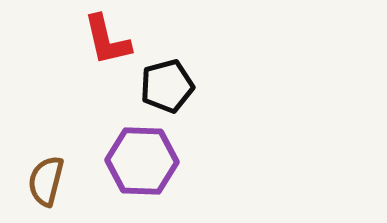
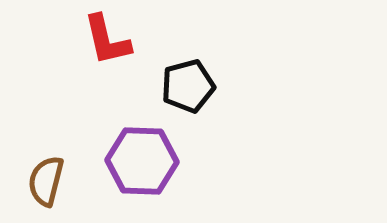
black pentagon: moved 21 px right
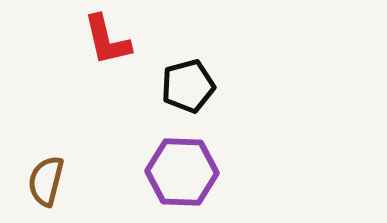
purple hexagon: moved 40 px right, 11 px down
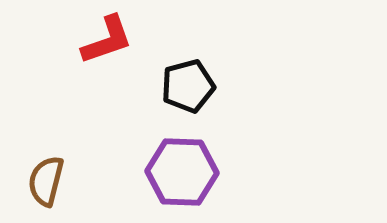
red L-shape: rotated 96 degrees counterclockwise
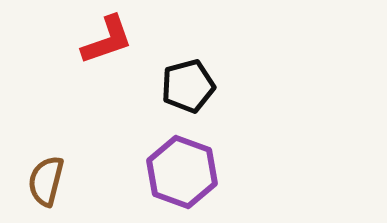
purple hexagon: rotated 18 degrees clockwise
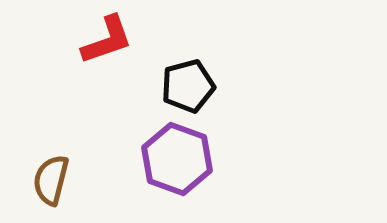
purple hexagon: moved 5 px left, 13 px up
brown semicircle: moved 5 px right, 1 px up
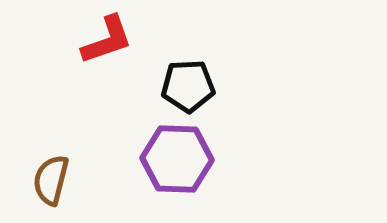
black pentagon: rotated 12 degrees clockwise
purple hexagon: rotated 18 degrees counterclockwise
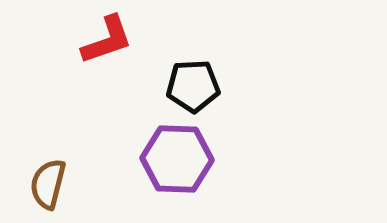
black pentagon: moved 5 px right
brown semicircle: moved 3 px left, 4 px down
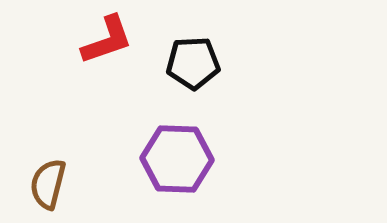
black pentagon: moved 23 px up
